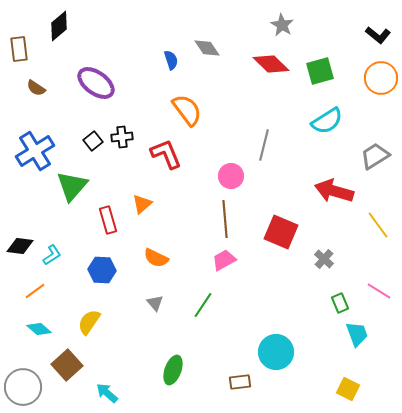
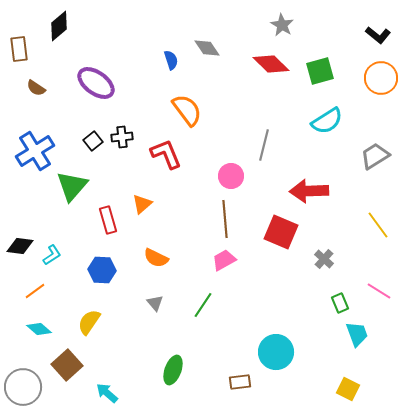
red arrow at (334, 191): moved 25 px left; rotated 18 degrees counterclockwise
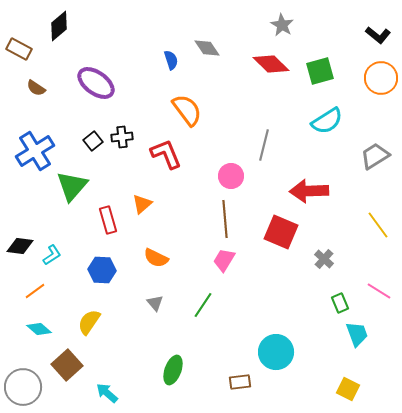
brown rectangle at (19, 49): rotated 55 degrees counterclockwise
pink trapezoid at (224, 260): rotated 30 degrees counterclockwise
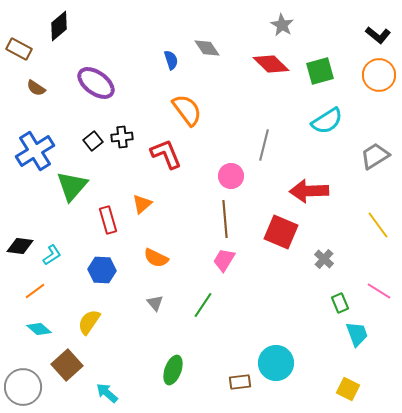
orange circle at (381, 78): moved 2 px left, 3 px up
cyan circle at (276, 352): moved 11 px down
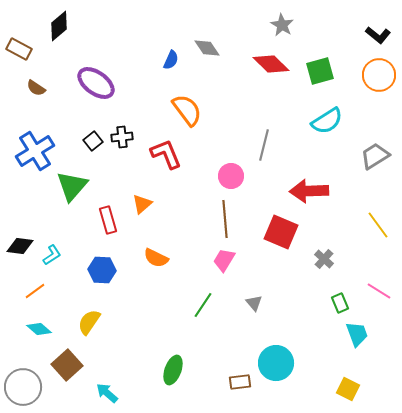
blue semicircle at (171, 60): rotated 42 degrees clockwise
gray triangle at (155, 303): moved 99 px right
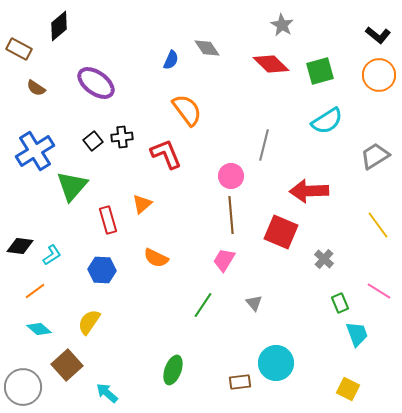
brown line at (225, 219): moved 6 px right, 4 px up
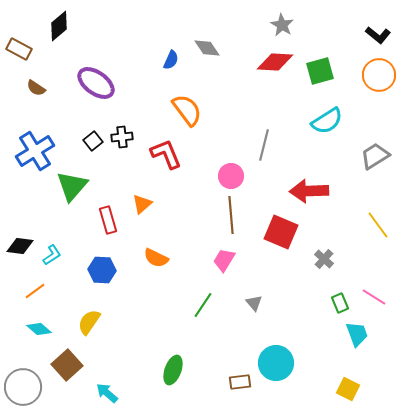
red diamond at (271, 64): moved 4 px right, 2 px up; rotated 42 degrees counterclockwise
pink line at (379, 291): moved 5 px left, 6 px down
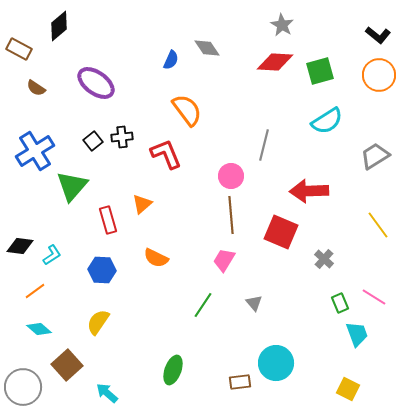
yellow semicircle at (89, 322): moved 9 px right
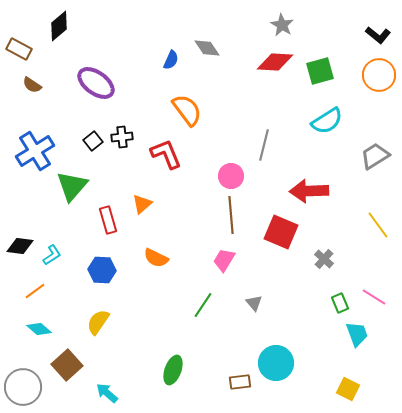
brown semicircle at (36, 88): moved 4 px left, 3 px up
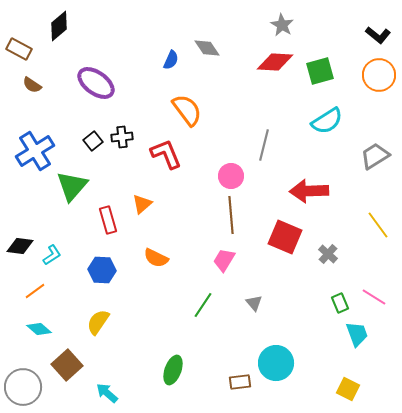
red square at (281, 232): moved 4 px right, 5 px down
gray cross at (324, 259): moved 4 px right, 5 px up
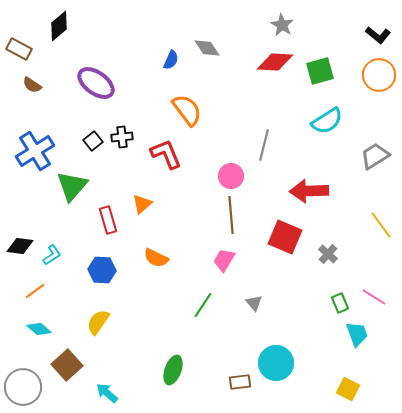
yellow line at (378, 225): moved 3 px right
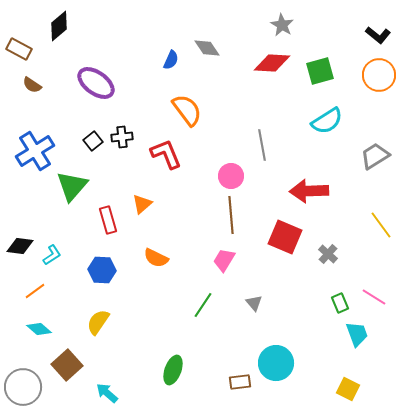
red diamond at (275, 62): moved 3 px left, 1 px down
gray line at (264, 145): moved 2 px left; rotated 24 degrees counterclockwise
